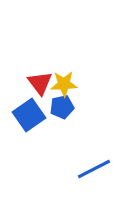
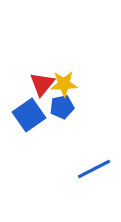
red triangle: moved 2 px right, 1 px down; rotated 16 degrees clockwise
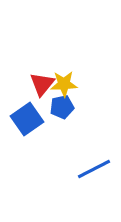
blue square: moved 2 px left, 4 px down
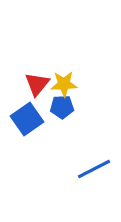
red triangle: moved 5 px left
blue pentagon: rotated 10 degrees clockwise
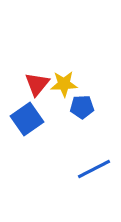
blue pentagon: moved 20 px right
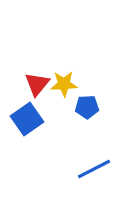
blue pentagon: moved 5 px right
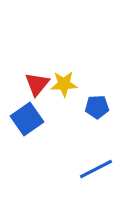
blue pentagon: moved 10 px right
blue line: moved 2 px right
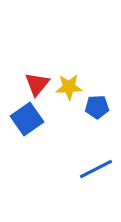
yellow star: moved 5 px right, 3 px down
